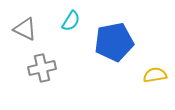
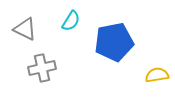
yellow semicircle: moved 2 px right
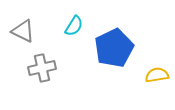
cyan semicircle: moved 3 px right, 5 px down
gray triangle: moved 2 px left, 2 px down
blue pentagon: moved 6 px down; rotated 15 degrees counterclockwise
